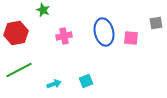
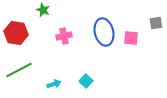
red hexagon: rotated 20 degrees clockwise
cyan square: rotated 24 degrees counterclockwise
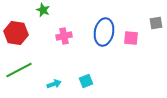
blue ellipse: rotated 24 degrees clockwise
cyan square: rotated 24 degrees clockwise
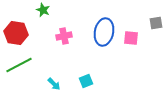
green line: moved 5 px up
cyan arrow: rotated 64 degrees clockwise
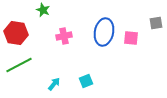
cyan arrow: rotated 96 degrees counterclockwise
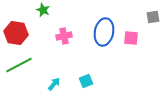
gray square: moved 3 px left, 6 px up
